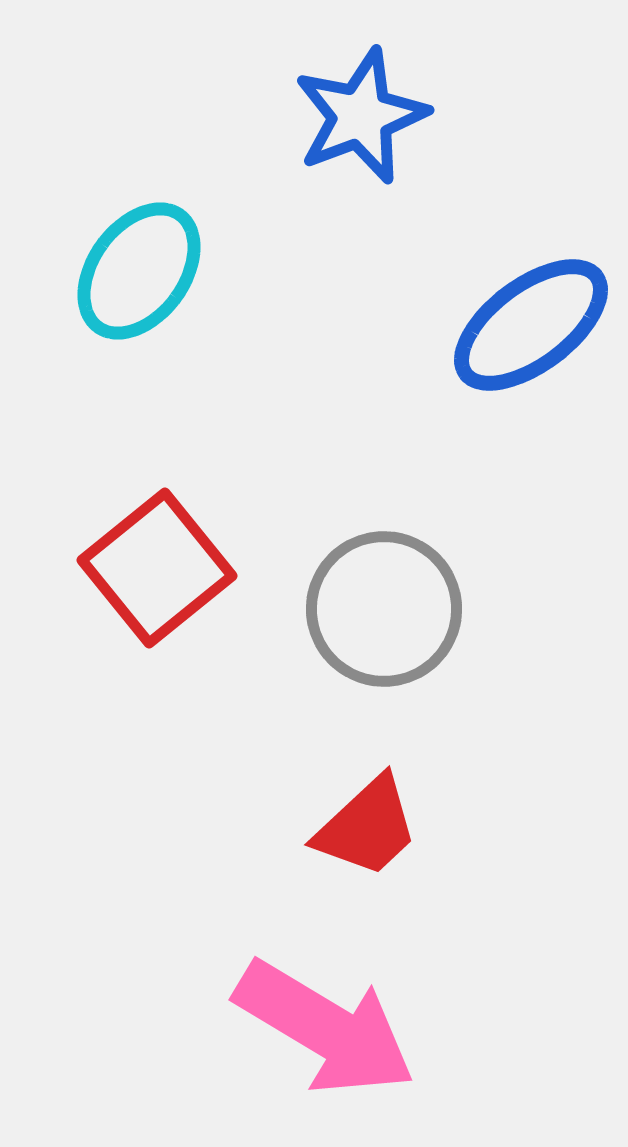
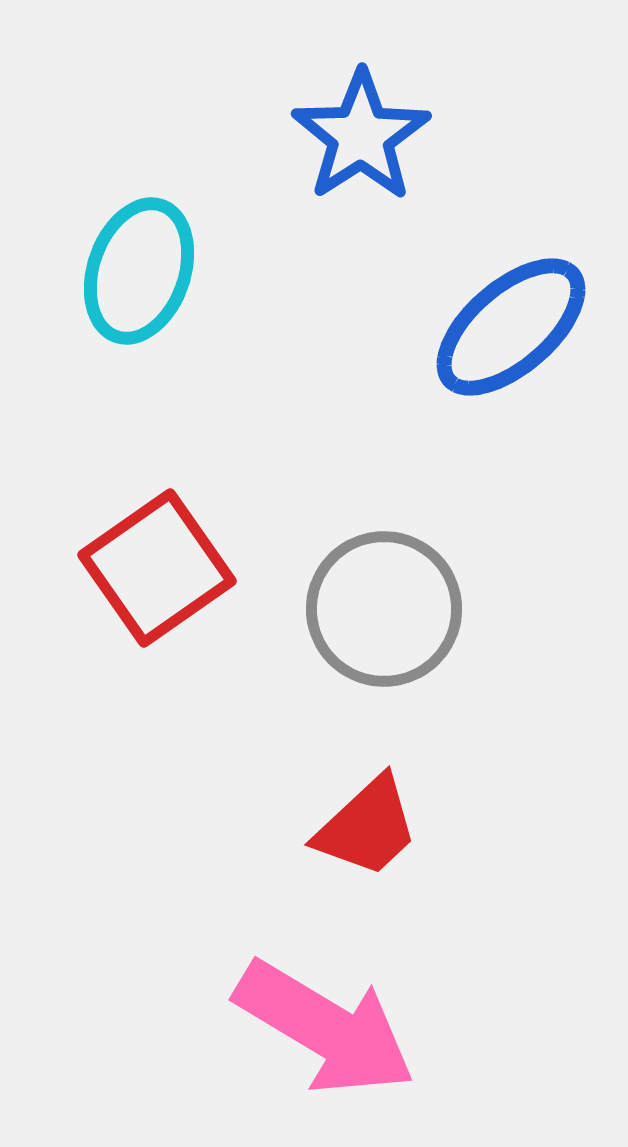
blue star: moved 20 px down; rotated 12 degrees counterclockwise
cyan ellipse: rotated 17 degrees counterclockwise
blue ellipse: moved 20 px left, 2 px down; rotated 4 degrees counterclockwise
red square: rotated 4 degrees clockwise
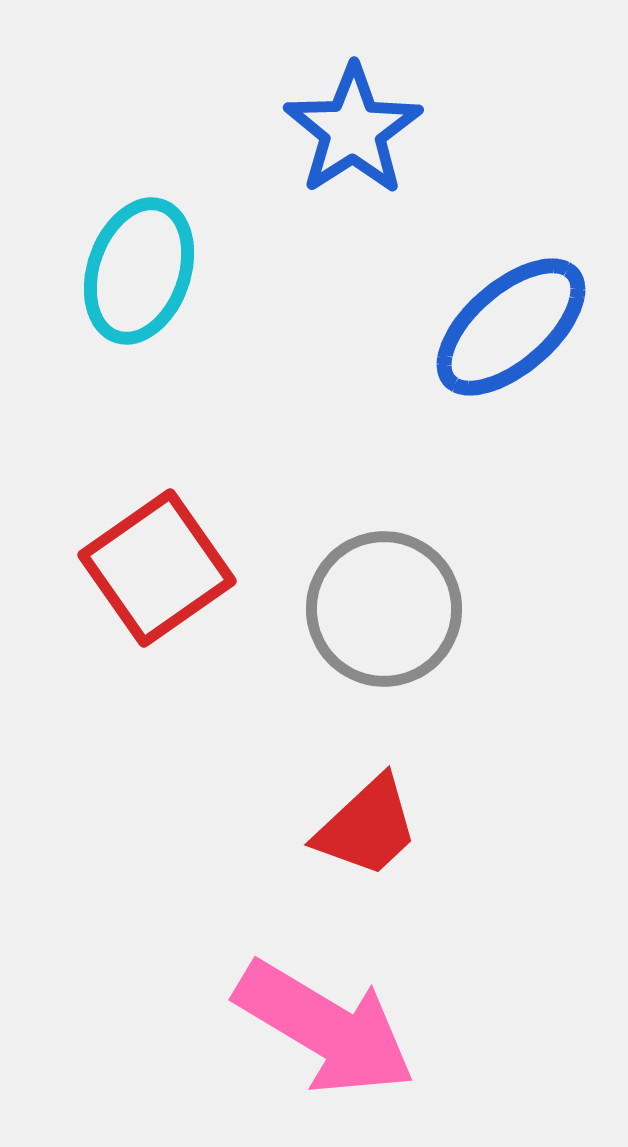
blue star: moved 8 px left, 6 px up
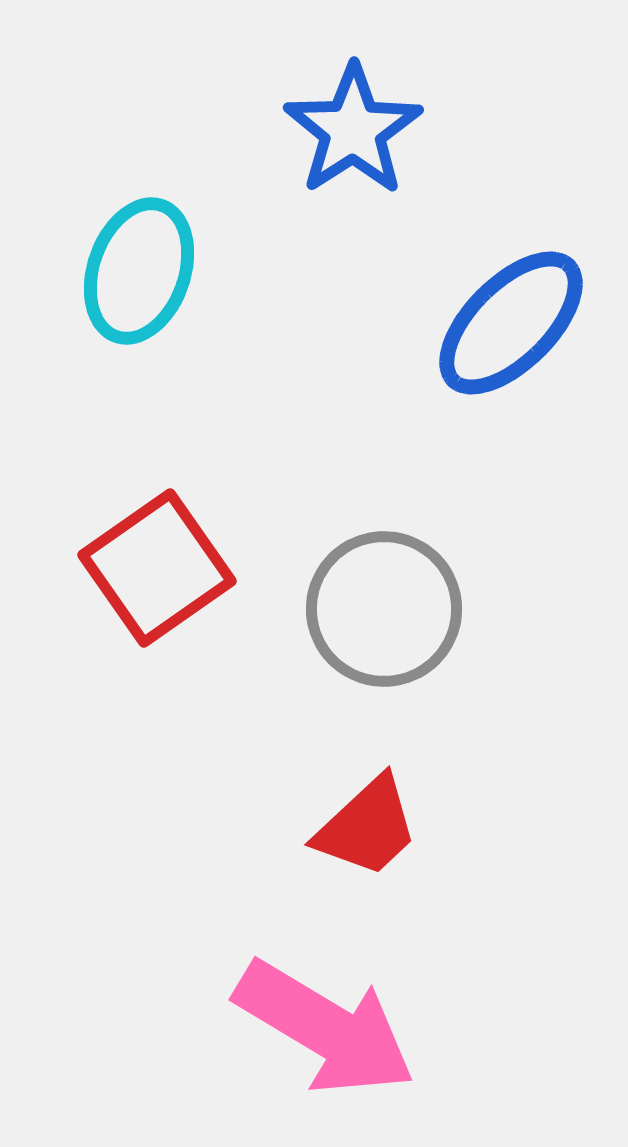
blue ellipse: moved 4 px up; rotated 4 degrees counterclockwise
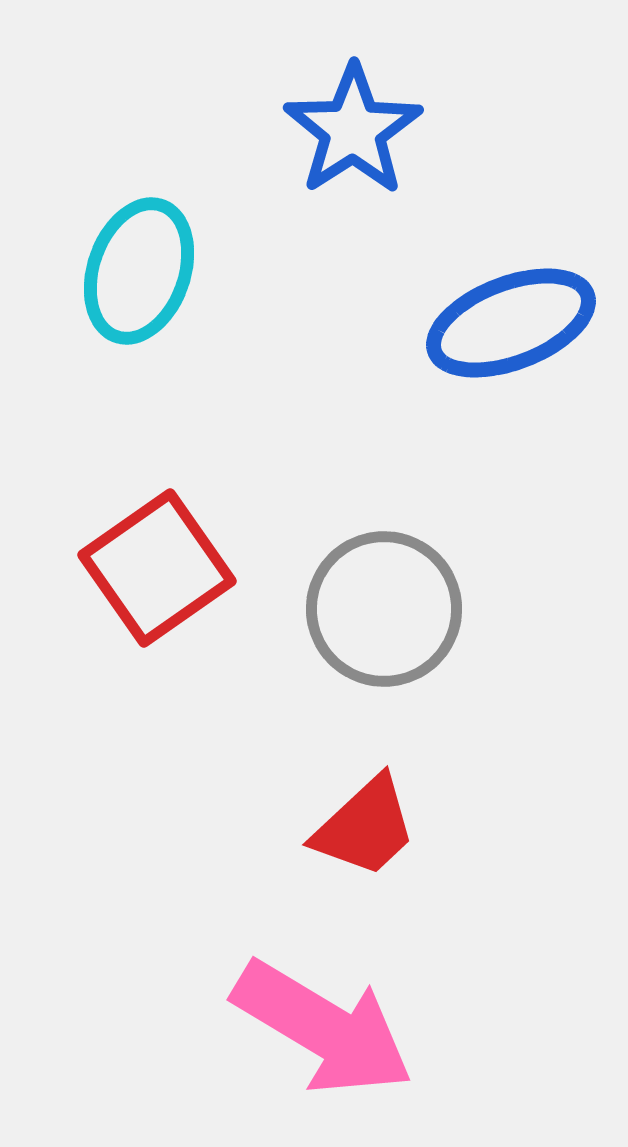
blue ellipse: rotated 24 degrees clockwise
red trapezoid: moved 2 px left
pink arrow: moved 2 px left
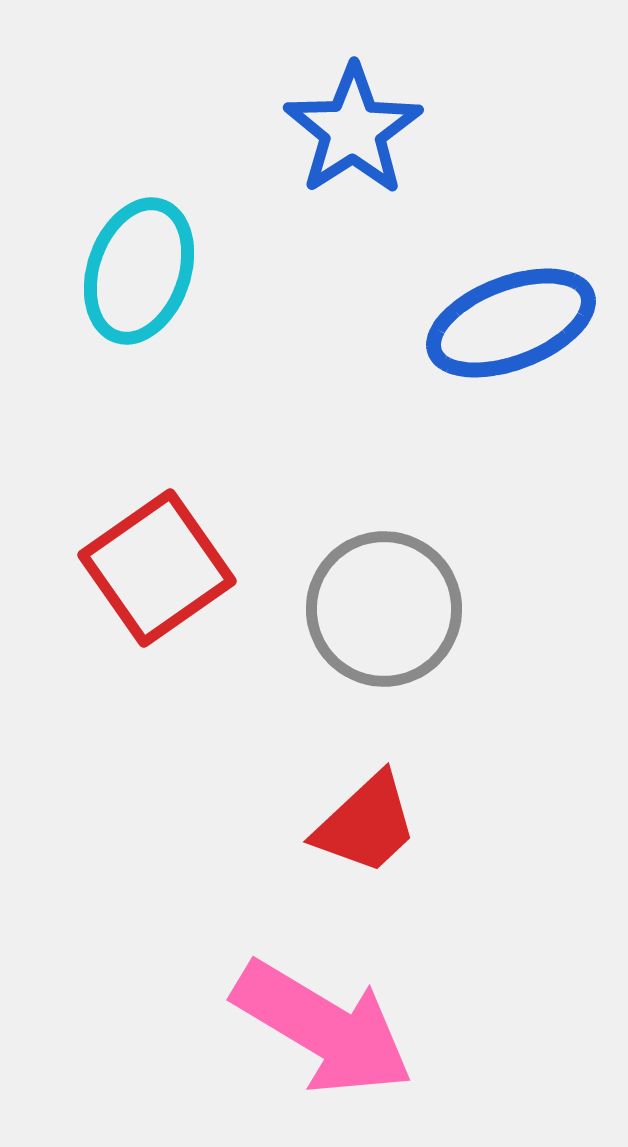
red trapezoid: moved 1 px right, 3 px up
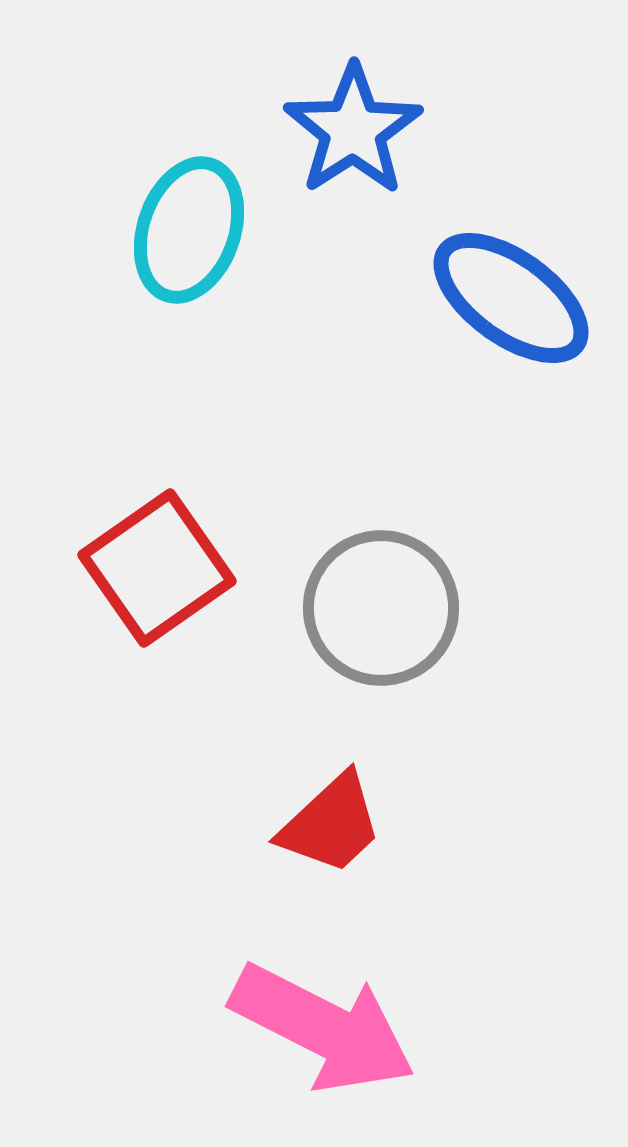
cyan ellipse: moved 50 px right, 41 px up
blue ellipse: moved 25 px up; rotated 57 degrees clockwise
gray circle: moved 3 px left, 1 px up
red trapezoid: moved 35 px left
pink arrow: rotated 4 degrees counterclockwise
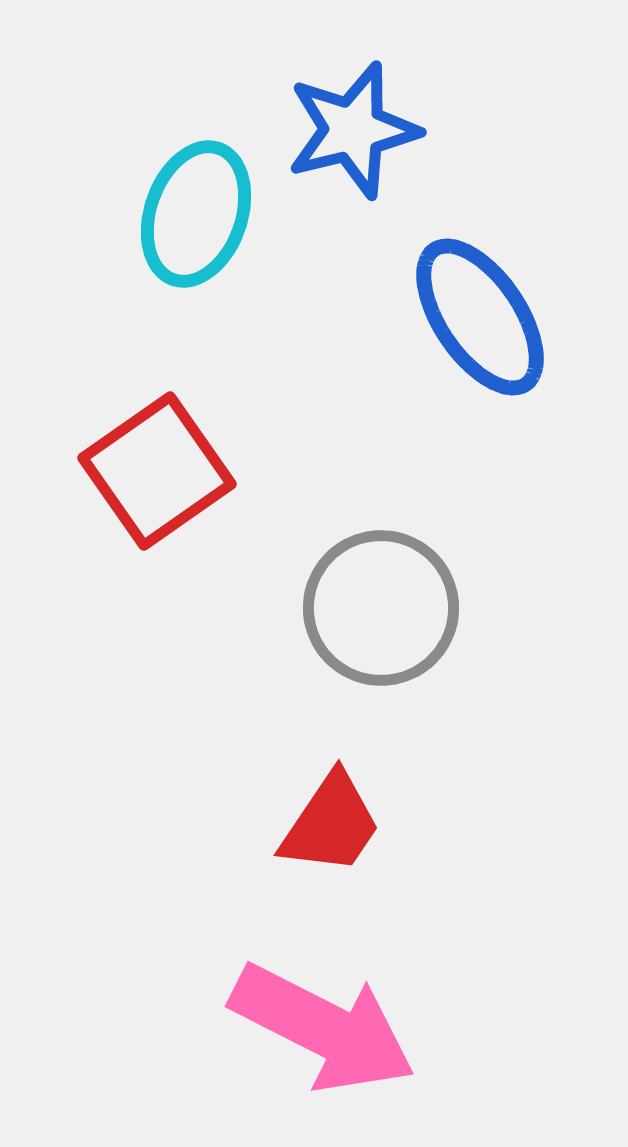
blue star: rotated 19 degrees clockwise
cyan ellipse: moved 7 px right, 16 px up
blue ellipse: moved 31 px left, 19 px down; rotated 20 degrees clockwise
red square: moved 97 px up
red trapezoid: rotated 13 degrees counterclockwise
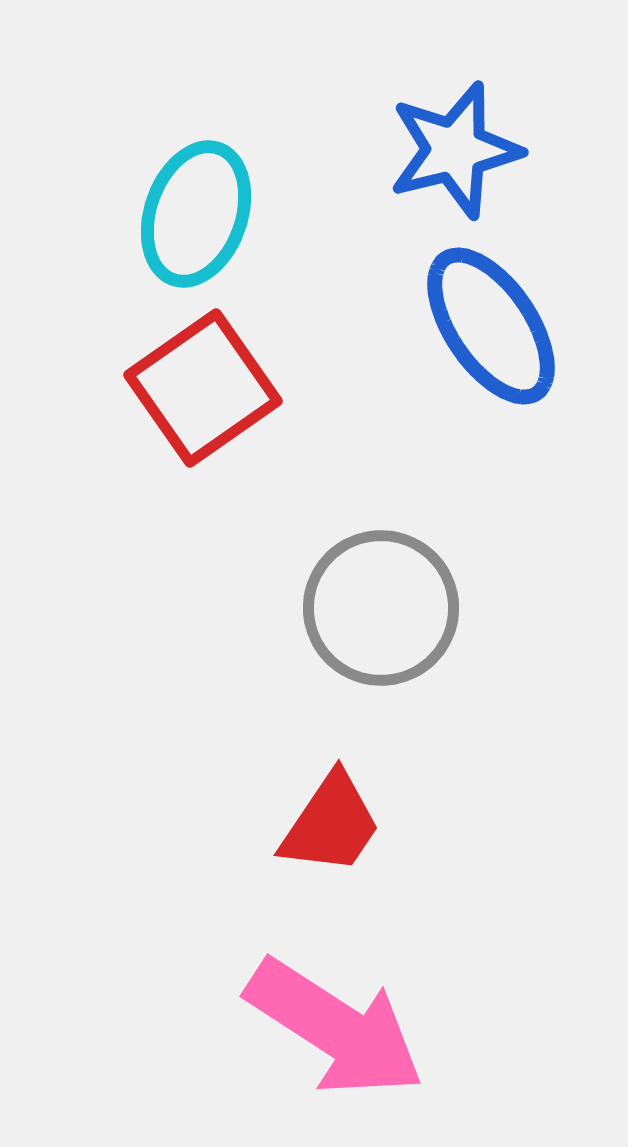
blue star: moved 102 px right, 20 px down
blue ellipse: moved 11 px right, 9 px down
red square: moved 46 px right, 83 px up
pink arrow: moved 12 px right; rotated 6 degrees clockwise
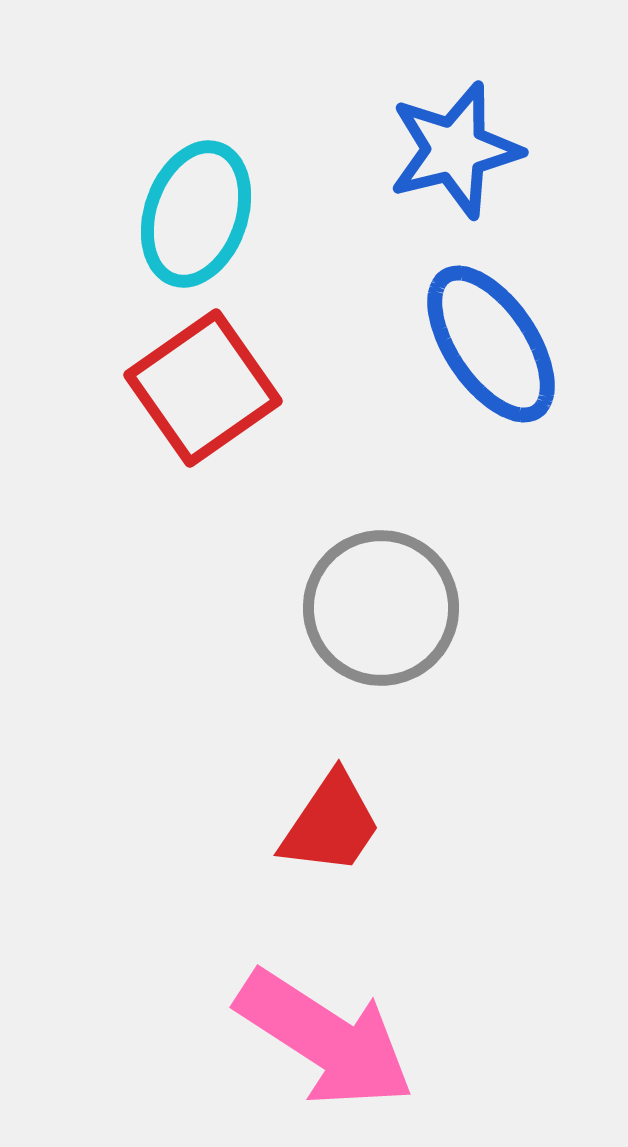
blue ellipse: moved 18 px down
pink arrow: moved 10 px left, 11 px down
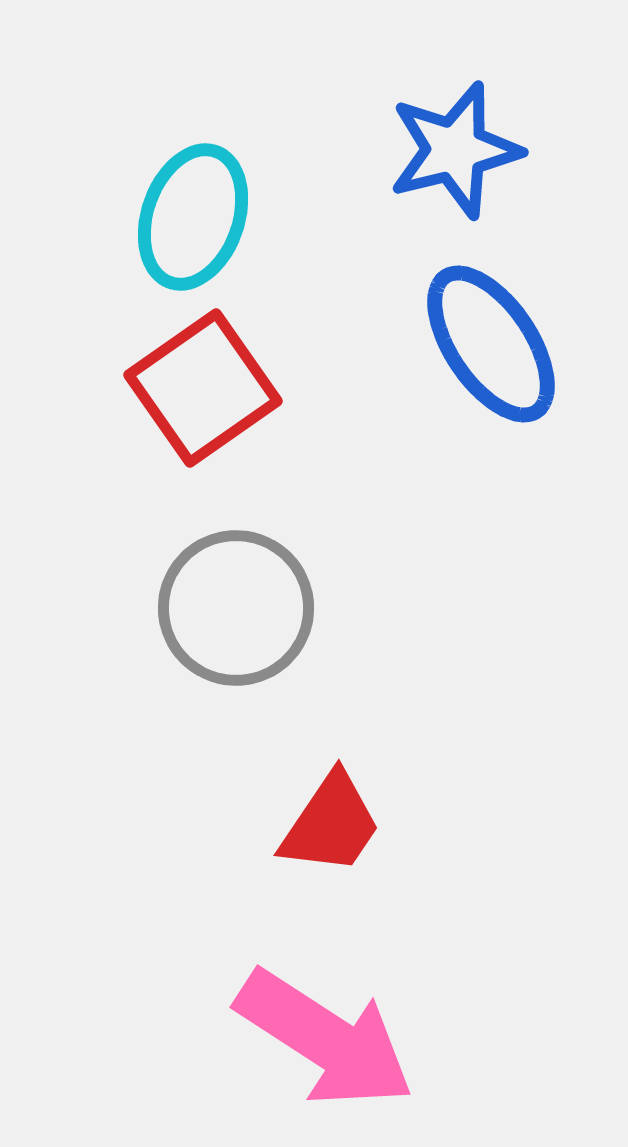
cyan ellipse: moved 3 px left, 3 px down
gray circle: moved 145 px left
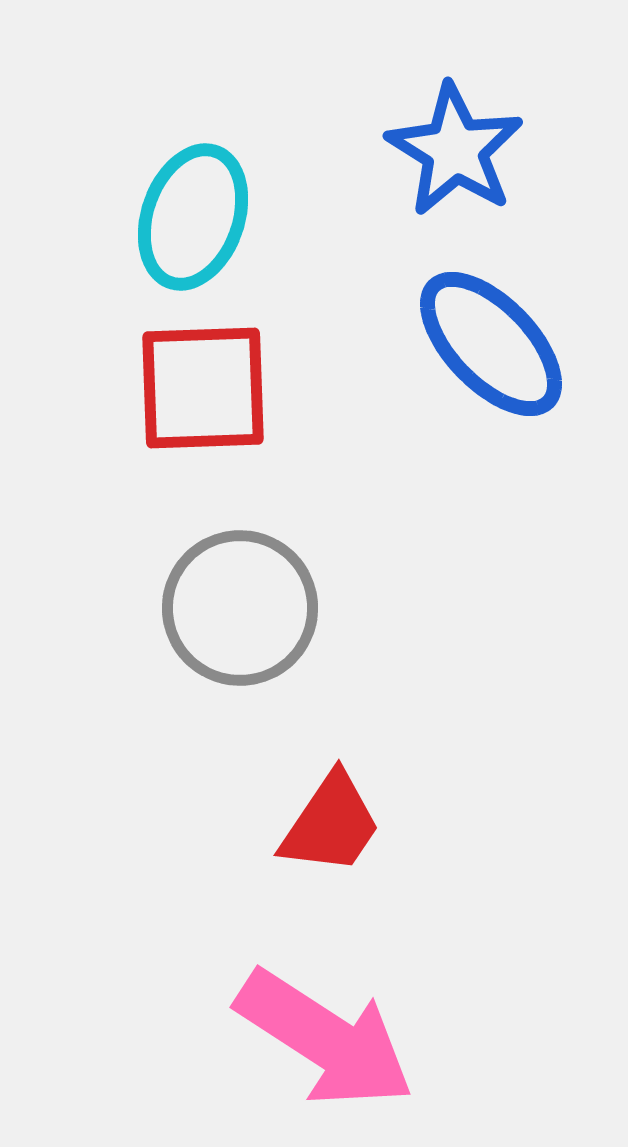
blue star: rotated 26 degrees counterclockwise
blue ellipse: rotated 10 degrees counterclockwise
red square: rotated 33 degrees clockwise
gray circle: moved 4 px right
